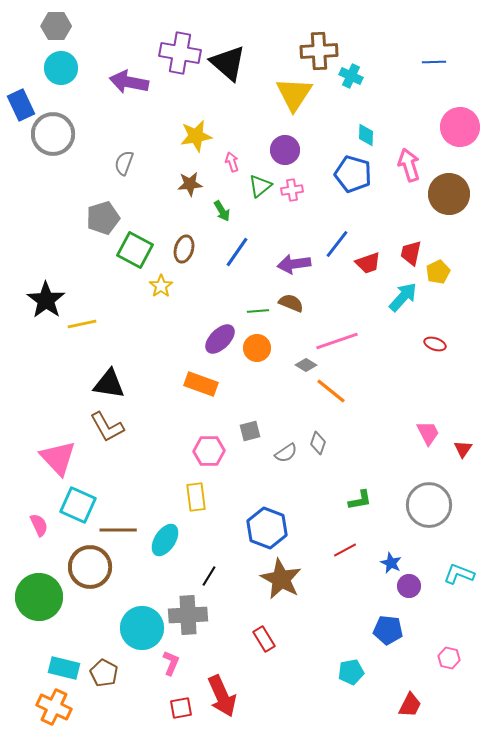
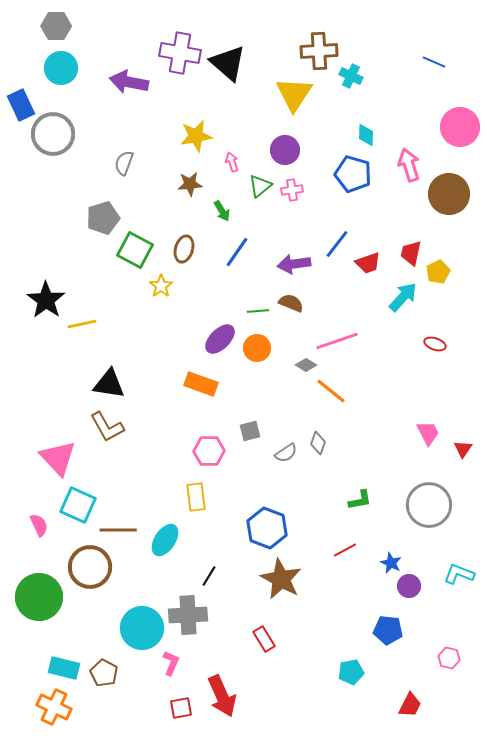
blue line at (434, 62): rotated 25 degrees clockwise
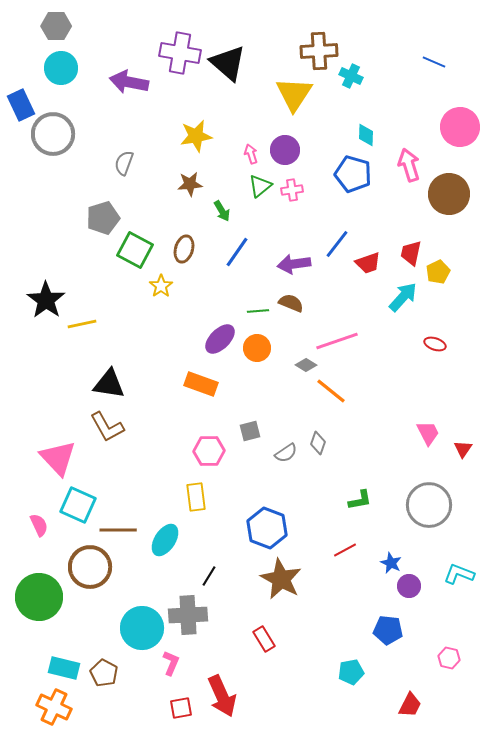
pink arrow at (232, 162): moved 19 px right, 8 px up
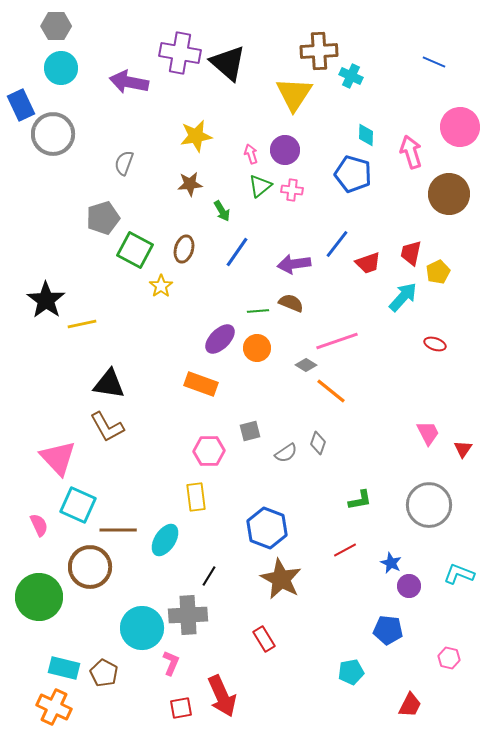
pink arrow at (409, 165): moved 2 px right, 13 px up
pink cross at (292, 190): rotated 15 degrees clockwise
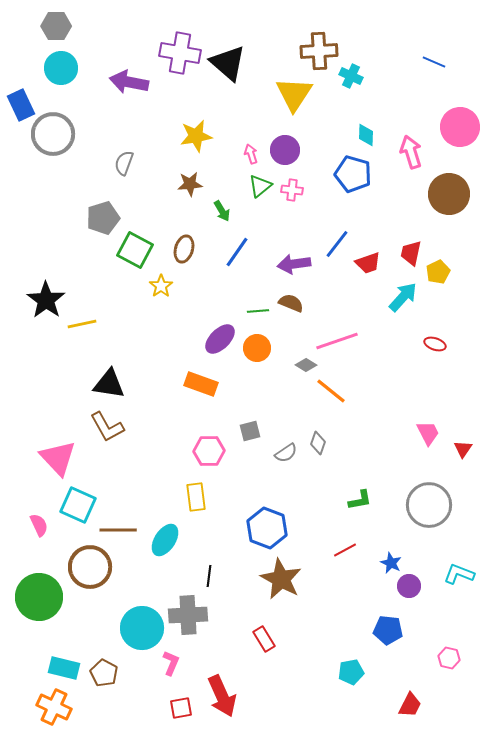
black line at (209, 576): rotated 25 degrees counterclockwise
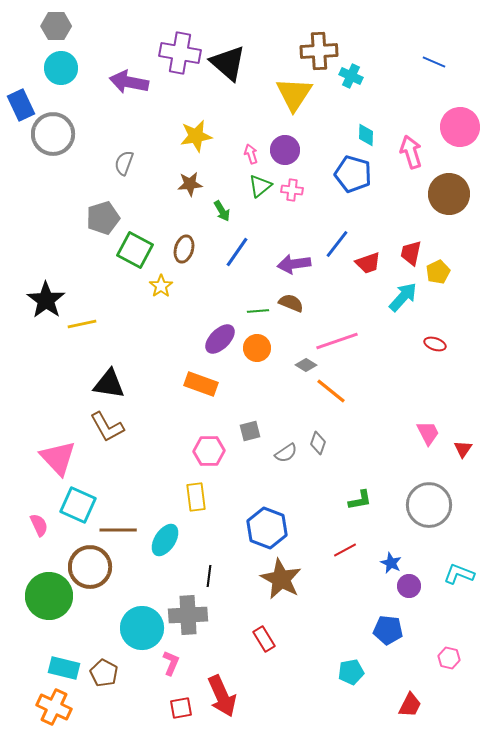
green circle at (39, 597): moved 10 px right, 1 px up
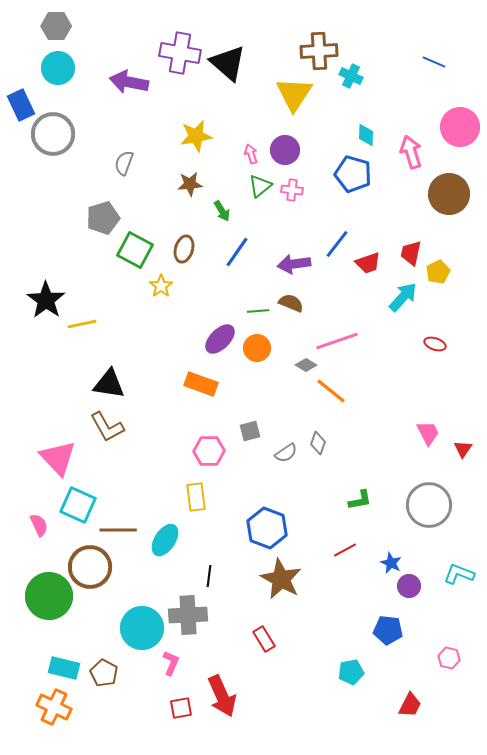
cyan circle at (61, 68): moved 3 px left
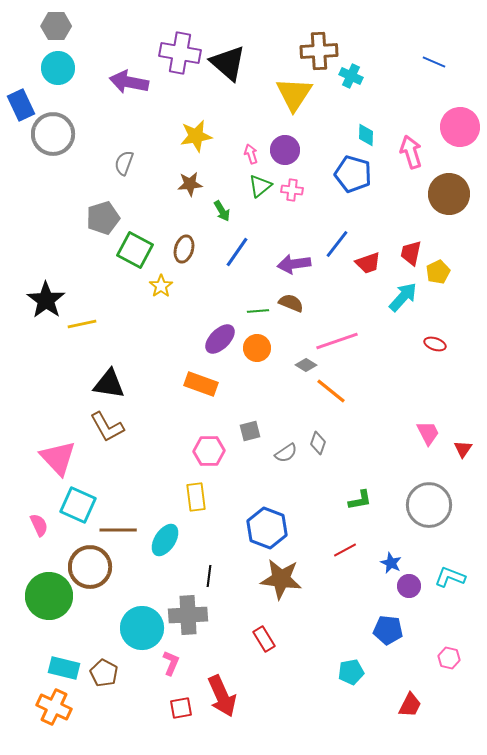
cyan L-shape at (459, 574): moved 9 px left, 3 px down
brown star at (281, 579): rotated 21 degrees counterclockwise
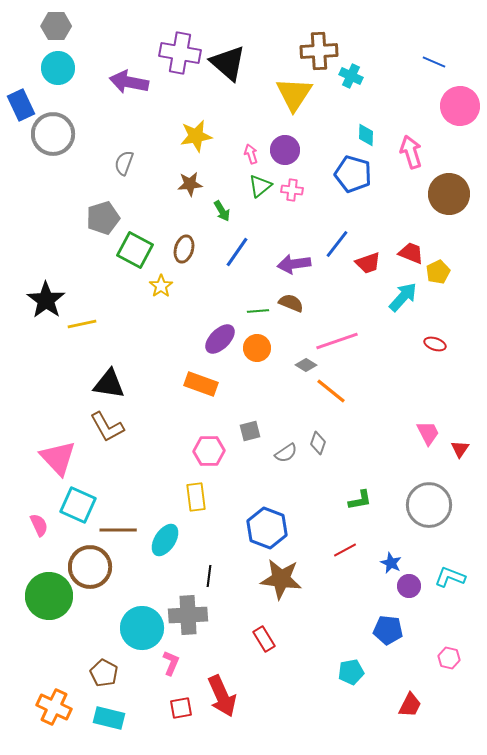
pink circle at (460, 127): moved 21 px up
red trapezoid at (411, 253): rotated 100 degrees clockwise
red triangle at (463, 449): moved 3 px left
cyan rectangle at (64, 668): moved 45 px right, 50 px down
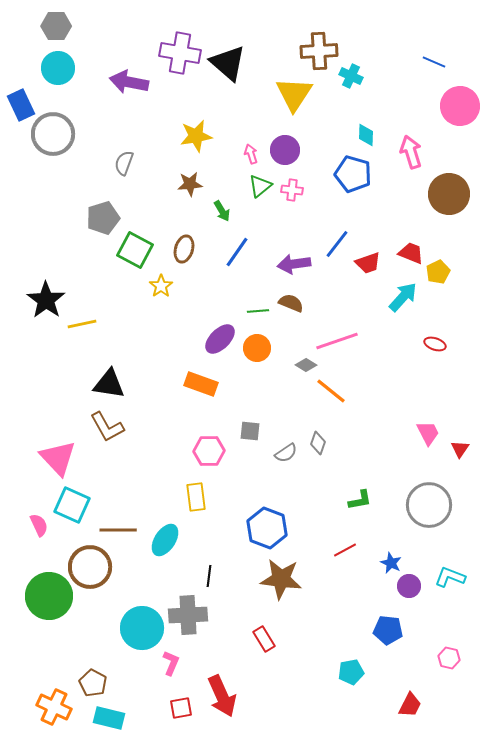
gray square at (250, 431): rotated 20 degrees clockwise
cyan square at (78, 505): moved 6 px left
brown pentagon at (104, 673): moved 11 px left, 10 px down
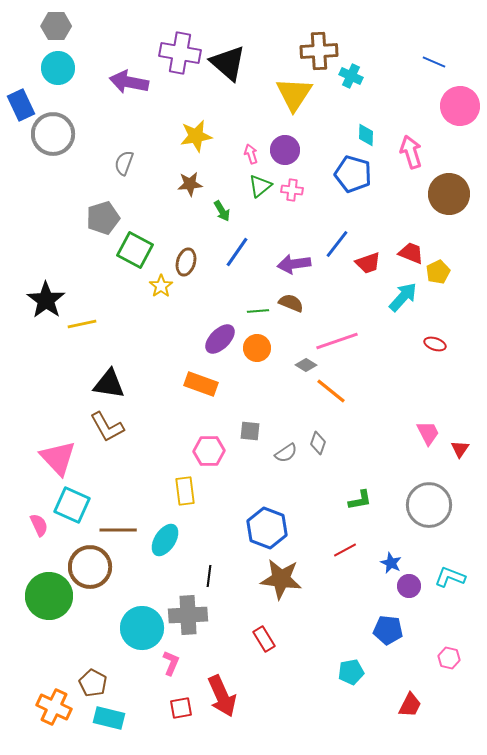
brown ellipse at (184, 249): moved 2 px right, 13 px down
yellow rectangle at (196, 497): moved 11 px left, 6 px up
